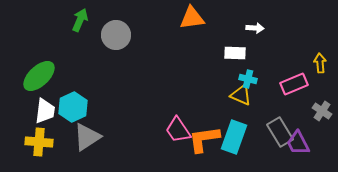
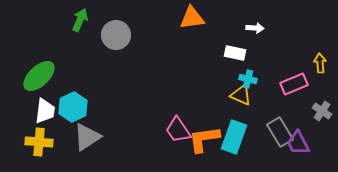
white rectangle: rotated 10 degrees clockwise
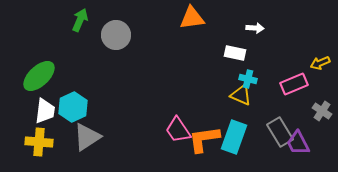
yellow arrow: rotated 108 degrees counterclockwise
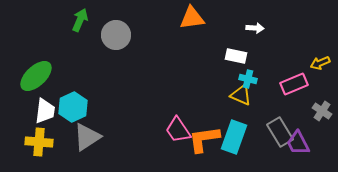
white rectangle: moved 1 px right, 3 px down
green ellipse: moved 3 px left
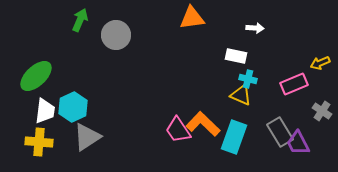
orange L-shape: moved 1 px left, 15 px up; rotated 52 degrees clockwise
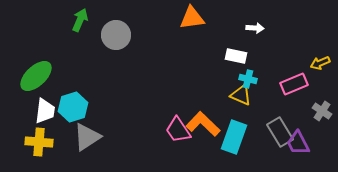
cyan hexagon: rotated 8 degrees clockwise
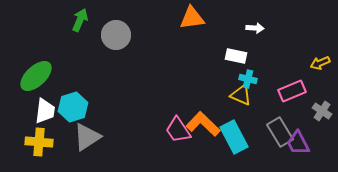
pink rectangle: moved 2 px left, 7 px down
cyan rectangle: rotated 48 degrees counterclockwise
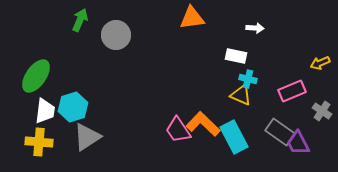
green ellipse: rotated 12 degrees counterclockwise
gray rectangle: rotated 24 degrees counterclockwise
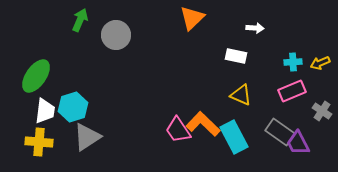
orange triangle: rotated 36 degrees counterclockwise
cyan cross: moved 45 px right, 17 px up; rotated 18 degrees counterclockwise
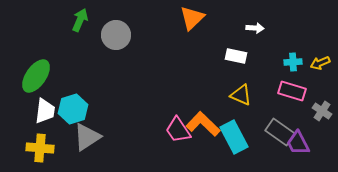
pink rectangle: rotated 40 degrees clockwise
cyan hexagon: moved 2 px down
yellow cross: moved 1 px right, 6 px down
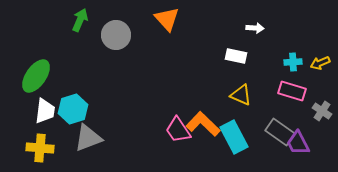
orange triangle: moved 25 px left, 1 px down; rotated 28 degrees counterclockwise
gray triangle: moved 1 px right, 1 px down; rotated 12 degrees clockwise
